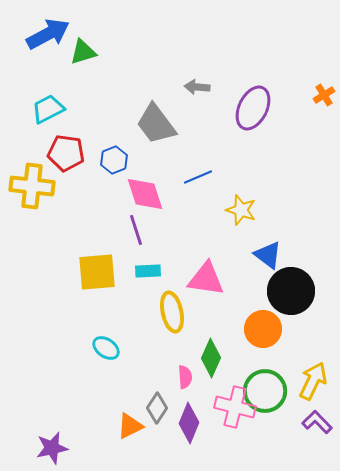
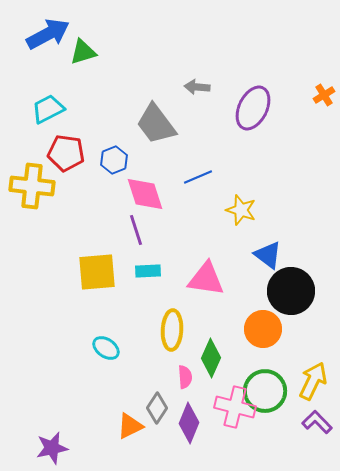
yellow ellipse: moved 18 px down; rotated 15 degrees clockwise
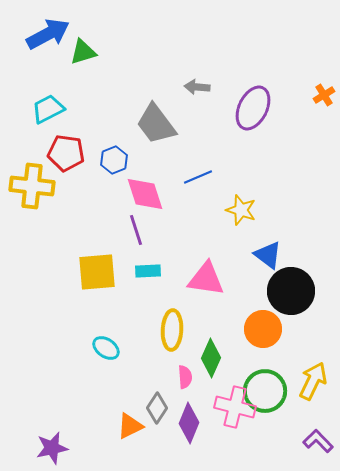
purple L-shape: moved 1 px right, 19 px down
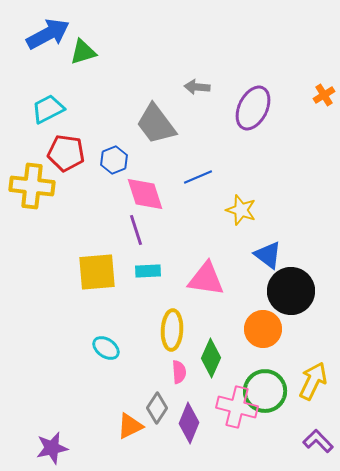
pink semicircle: moved 6 px left, 5 px up
pink cross: moved 2 px right
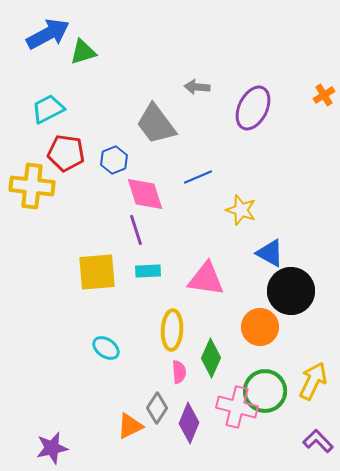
blue triangle: moved 2 px right, 2 px up; rotated 8 degrees counterclockwise
orange circle: moved 3 px left, 2 px up
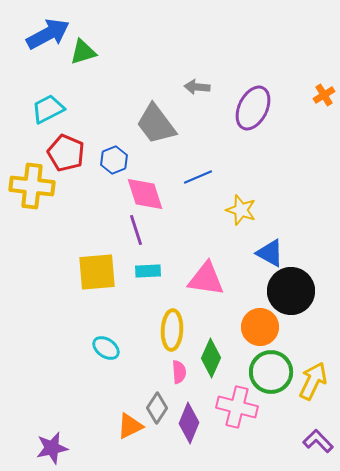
red pentagon: rotated 15 degrees clockwise
green circle: moved 6 px right, 19 px up
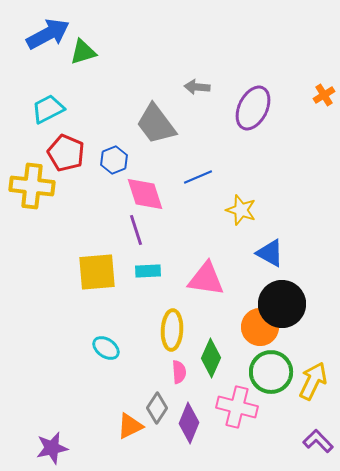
black circle: moved 9 px left, 13 px down
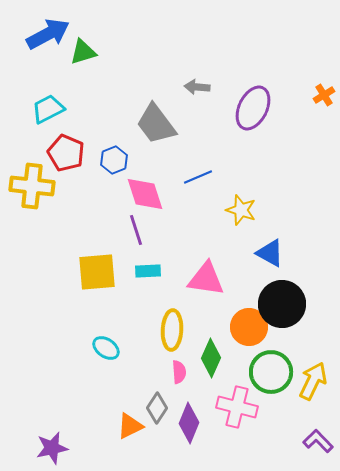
orange circle: moved 11 px left
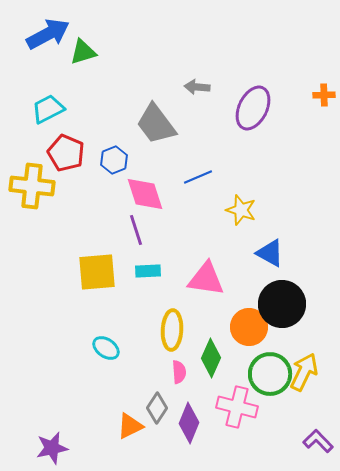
orange cross: rotated 30 degrees clockwise
green circle: moved 1 px left, 2 px down
yellow arrow: moved 9 px left, 9 px up
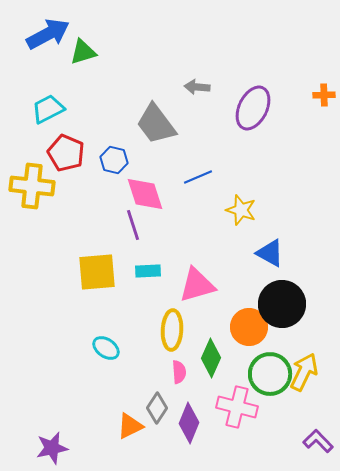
blue hexagon: rotated 24 degrees counterclockwise
purple line: moved 3 px left, 5 px up
pink triangle: moved 9 px left, 6 px down; rotated 24 degrees counterclockwise
